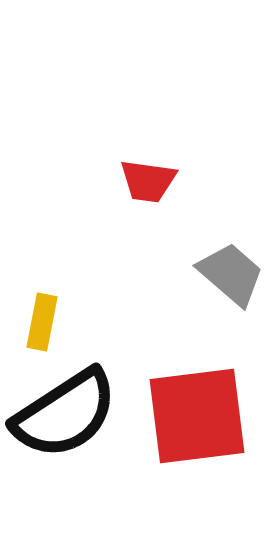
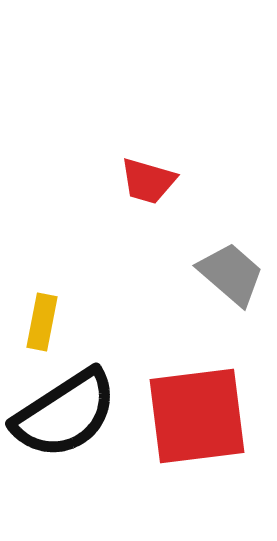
red trapezoid: rotated 8 degrees clockwise
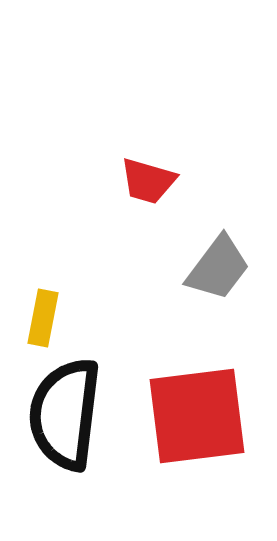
gray trapezoid: moved 13 px left, 6 px up; rotated 86 degrees clockwise
yellow rectangle: moved 1 px right, 4 px up
black semicircle: rotated 130 degrees clockwise
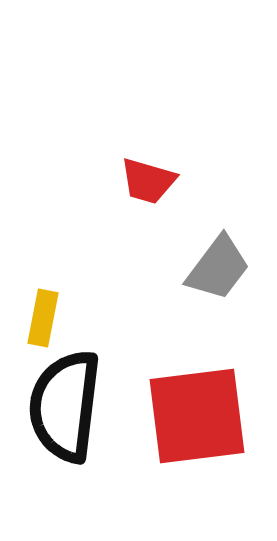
black semicircle: moved 8 px up
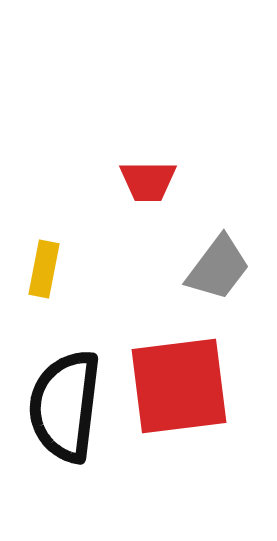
red trapezoid: rotated 16 degrees counterclockwise
yellow rectangle: moved 1 px right, 49 px up
red square: moved 18 px left, 30 px up
